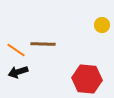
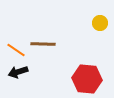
yellow circle: moved 2 px left, 2 px up
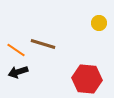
yellow circle: moved 1 px left
brown line: rotated 15 degrees clockwise
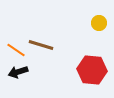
brown line: moved 2 px left, 1 px down
red hexagon: moved 5 px right, 9 px up
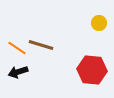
orange line: moved 1 px right, 2 px up
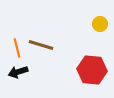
yellow circle: moved 1 px right, 1 px down
orange line: rotated 42 degrees clockwise
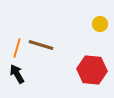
orange line: rotated 30 degrees clockwise
black arrow: moved 1 px left, 2 px down; rotated 78 degrees clockwise
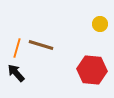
black arrow: moved 1 px left, 1 px up; rotated 12 degrees counterclockwise
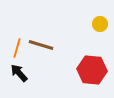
black arrow: moved 3 px right
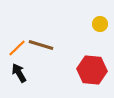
orange line: rotated 30 degrees clockwise
black arrow: rotated 12 degrees clockwise
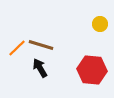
black arrow: moved 21 px right, 5 px up
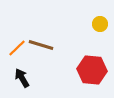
black arrow: moved 18 px left, 10 px down
